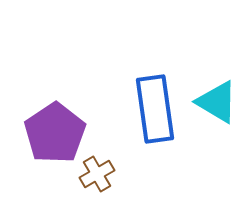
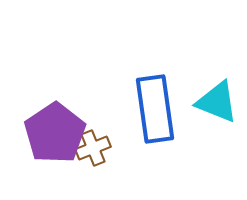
cyan triangle: rotated 9 degrees counterclockwise
brown cross: moved 4 px left, 26 px up; rotated 8 degrees clockwise
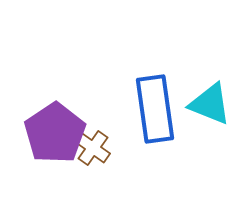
cyan triangle: moved 7 px left, 2 px down
brown cross: rotated 32 degrees counterclockwise
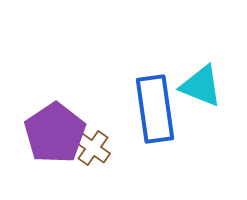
cyan triangle: moved 9 px left, 18 px up
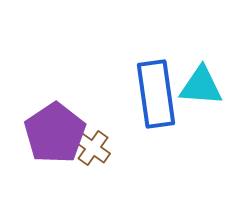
cyan triangle: rotated 18 degrees counterclockwise
blue rectangle: moved 1 px right, 15 px up
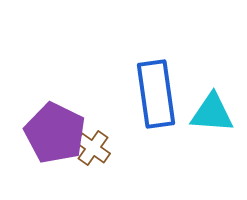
cyan triangle: moved 11 px right, 27 px down
purple pentagon: rotated 12 degrees counterclockwise
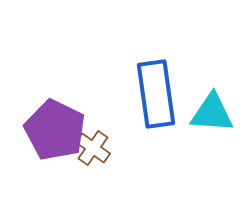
purple pentagon: moved 3 px up
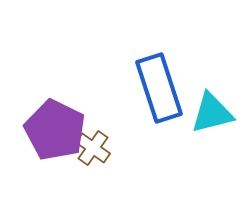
blue rectangle: moved 3 px right, 6 px up; rotated 10 degrees counterclockwise
cyan triangle: rotated 18 degrees counterclockwise
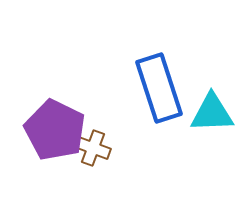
cyan triangle: rotated 12 degrees clockwise
brown cross: rotated 16 degrees counterclockwise
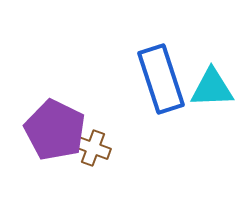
blue rectangle: moved 2 px right, 9 px up
cyan triangle: moved 25 px up
